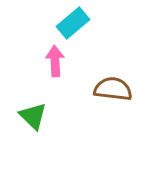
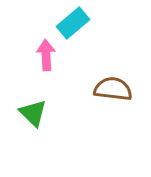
pink arrow: moved 9 px left, 6 px up
green triangle: moved 3 px up
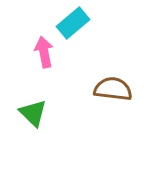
pink arrow: moved 2 px left, 3 px up; rotated 8 degrees counterclockwise
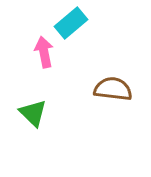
cyan rectangle: moved 2 px left
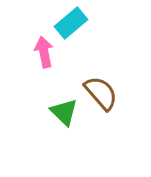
brown semicircle: moved 12 px left, 4 px down; rotated 42 degrees clockwise
green triangle: moved 31 px right, 1 px up
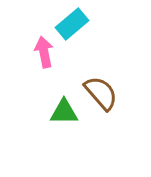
cyan rectangle: moved 1 px right, 1 px down
green triangle: rotated 44 degrees counterclockwise
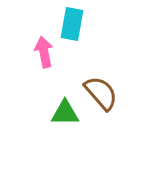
cyan rectangle: rotated 40 degrees counterclockwise
green triangle: moved 1 px right, 1 px down
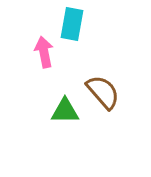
brown semicircle: moved 2 px right, 1 px up
green triangle: moved 2 px up
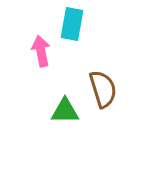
pink arrow: moved 3 px left, 1 px up
brown semicircle: moved 3 px up; rotated 24 degrees clockwise
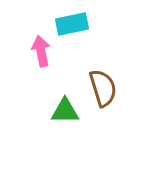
cyan rectangle: rotated 68 degrees clockwise
brown semicircle: moved 1 px up
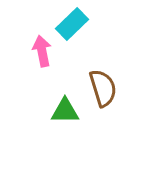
cyan rectangle: rotated 32 degrees counterclockwise
pink arrow: moved 1 px right
